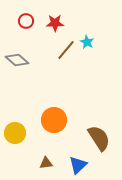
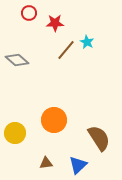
red circle: moved 3 px right, 8 px up
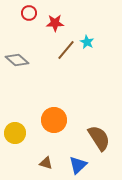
brown triangle: rotated 24 degrees clockwise
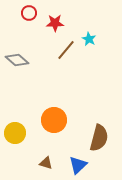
cyan star: moved 2 px right, 3 px up
brown semicircle: rotated 48 degrees clockwise
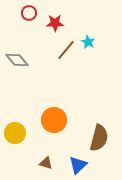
cyan star: moved 1 px left, 3 px down
gray diamond: rotated 10 degrees clockwise
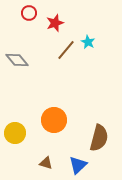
red star: rotated 18 degrees counterclockwise
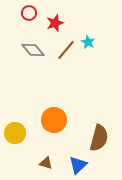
gray diamond: moved 16 px right, 10 px up
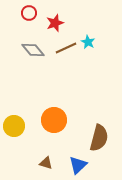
brown line: moved 2 px up; rotated 25 degrees clockwise
yellow circle: moved 1 px left, 7 px up
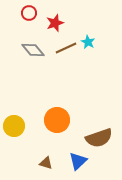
orange circle: moved 3 px right
brown semicircle: rotated 56 degrees clockwise
blue triangle: moved 4 px up
